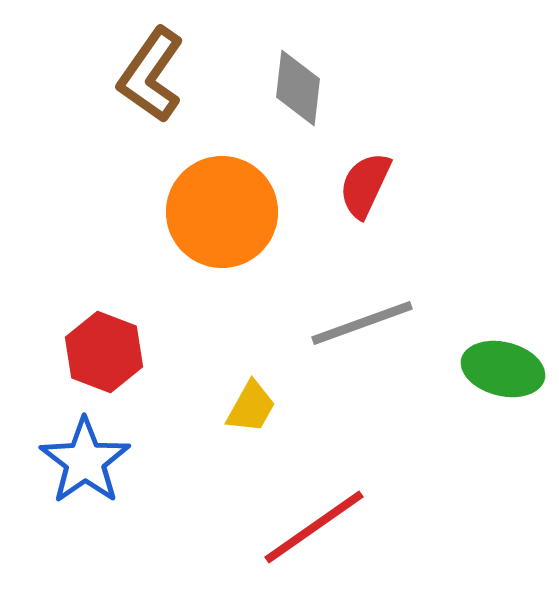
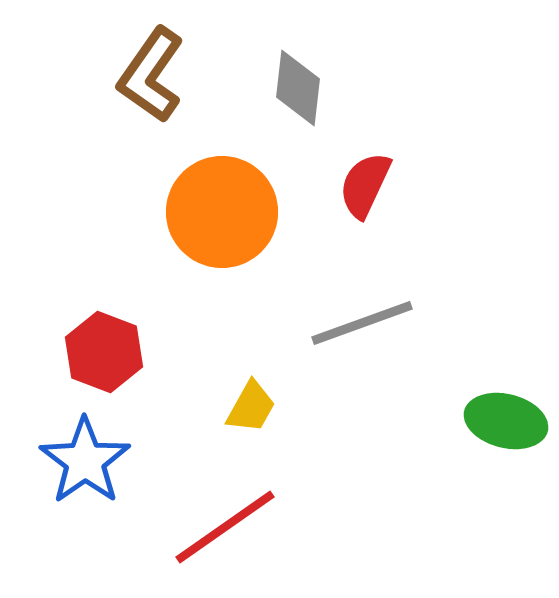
green ellipse: moved 3 px right, 52 px down
red line: moved 89 px left
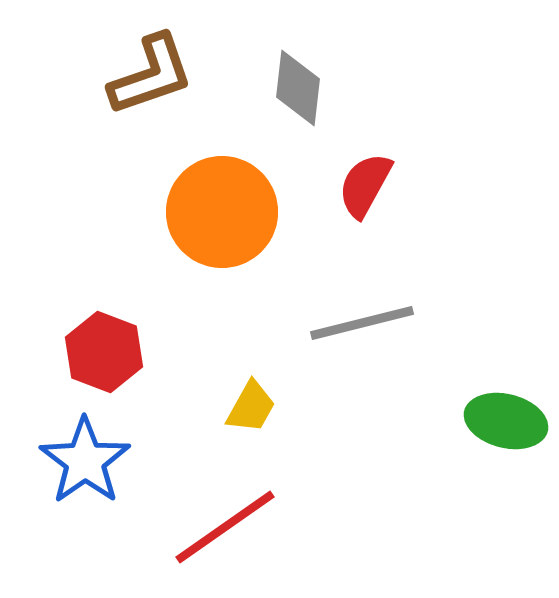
brown L-shape: rotated 144 degrees counterclockwise
red semicircle: rotated 4 degrees clockwise
gray line: rotated 6 degrees clockwise
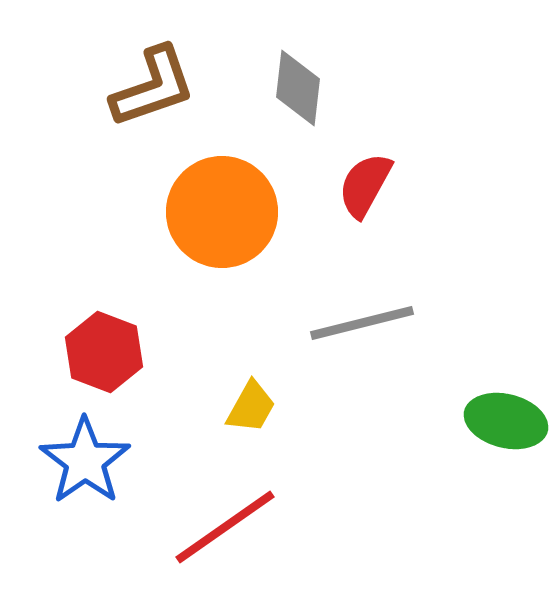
brown L-shape: moved 2 px right, 12 px down
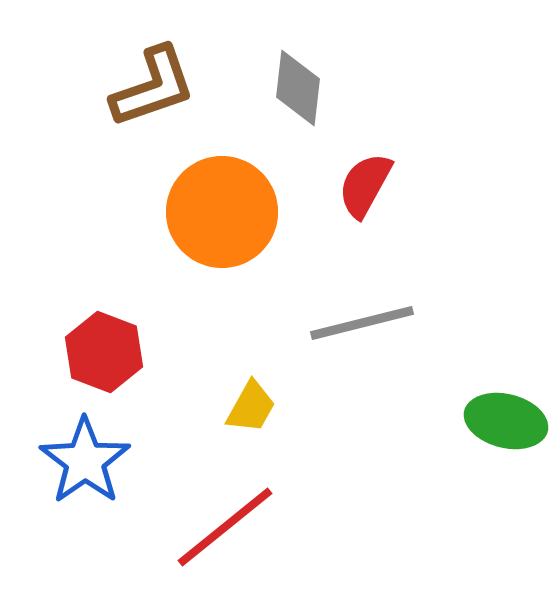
red line: rotated 4 degrees counterclockwise
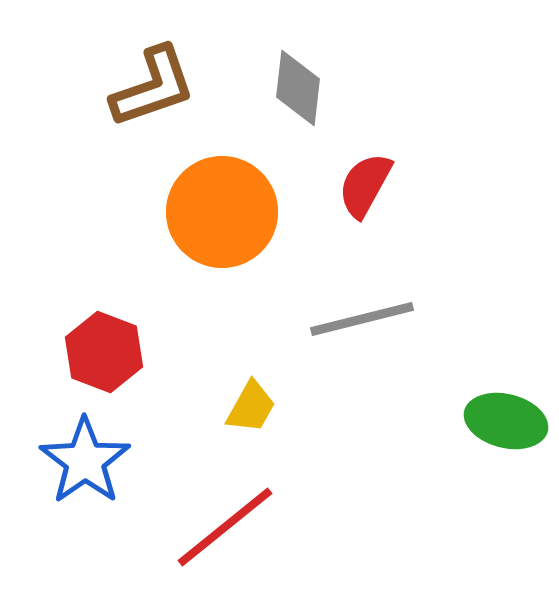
gray line: moved 4 px up
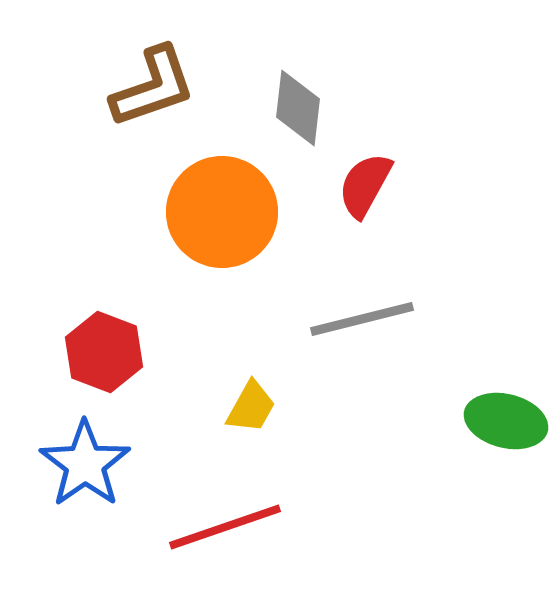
gray diamond: moved 20 px down
blue star: moved 3 px down
red line: rotated 20 degrees clockwise
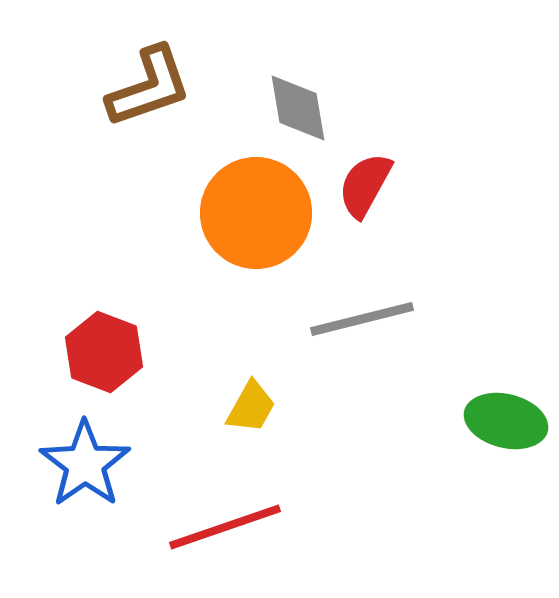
brown L-shape: moved 4 px left
gray diamond: rotated 16 degrees counterclockwise
orange circle: moved 34 px right, 1 px down
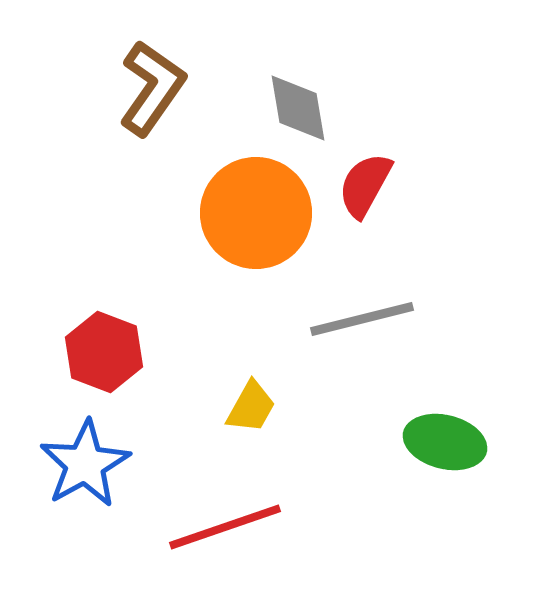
brown L-shape: moved 3 px right, 1 px down; rotated 36 degrees counterclockwise
green ellipse: moved 61 px left, 21 px down
blue star: rotated 6 degrees clockwise
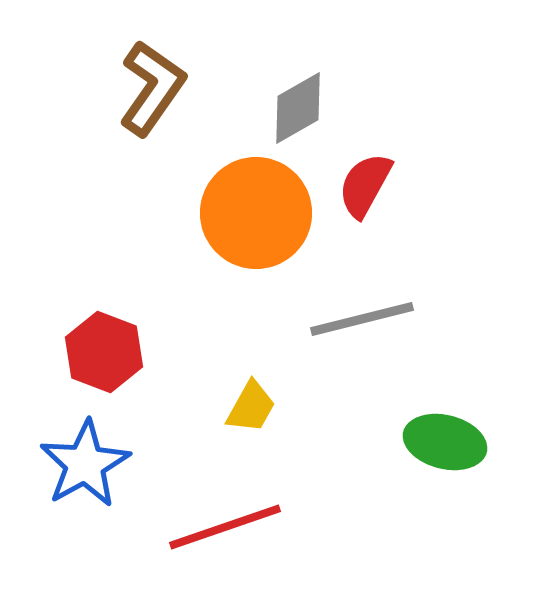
gray diamond: rotated 70 degrees clockwise
